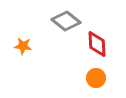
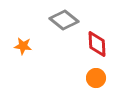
gray diamond: moved 2 px left, 1 px up
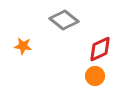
red diamond: moved 3 px right, 5 px down; rotated 68 degrees clockwise
orange circle: moved 1 px left, 2 px up
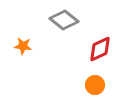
orange circle: moved 9 px down
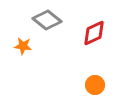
gray diamond: moved 17 px left
red diamond: moved 6 px left, 16 px up
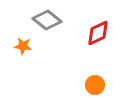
red diamond: moved 4 px right
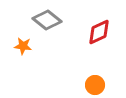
red diamond: moved 1 px right, 1 px up
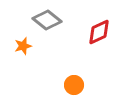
orange star: rotated 24 degrees counterclockwise
orange circle: moved 21 px left
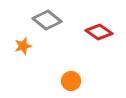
red diamond: rotated 60 degrees clockwise
orange circle: moved 3 px left, 4 px up
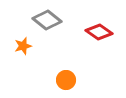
orange circle: moved 5 px left, 1 px up
